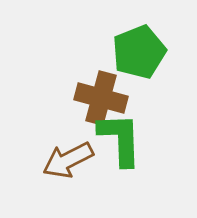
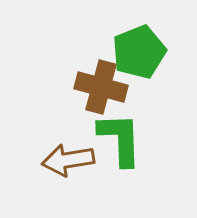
brown cross: moved 11 px up
brown arrow: rotated 18 degrees clockwise
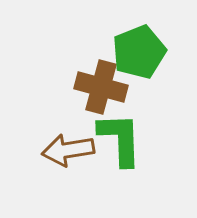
brown arrow: moved 10 px up
